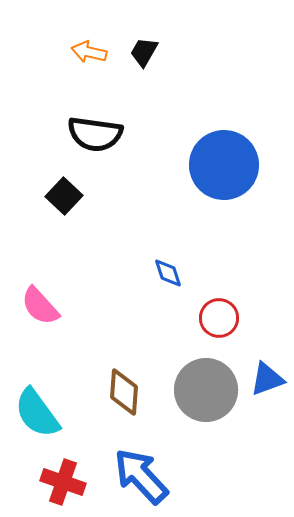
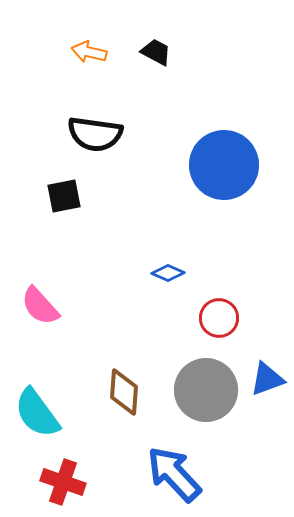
black trapezoid: moved 12 px right; rotated 88 degrees clockwise
black square: rotated 36 degrees clockwise
blue diamond: rotated 48 degrees counterclockwise
blue arrow: moved 33 px right, 2 px up
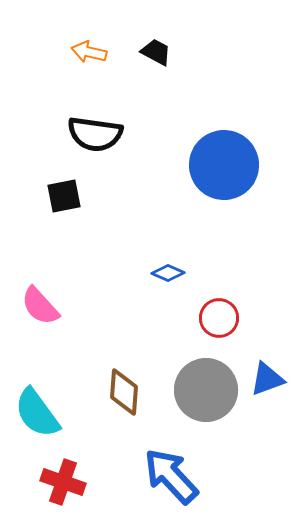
blue arrow: moved 3 px left, 2 px down
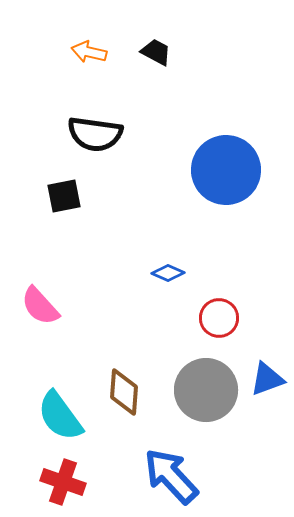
blue circle: moved 2 px right, 5 px down
cyan semicircle: moved 23 px right, 3 px down
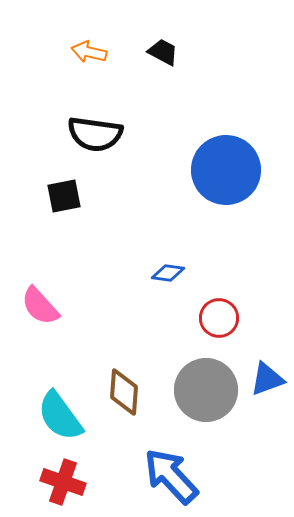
black trapezoid: moved 7 px right
blue diamond: rotated 16 degrees counterclockwise
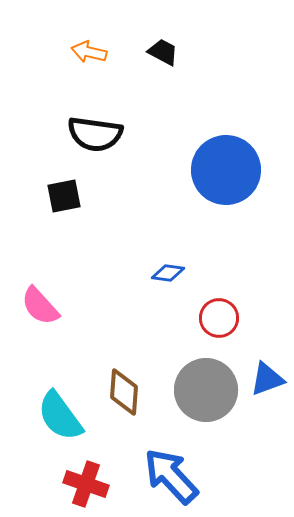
red cross: moved 23 px right, 2 px down
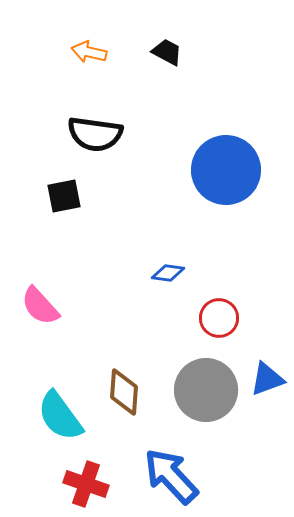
black trapezoid: moved 4 px right
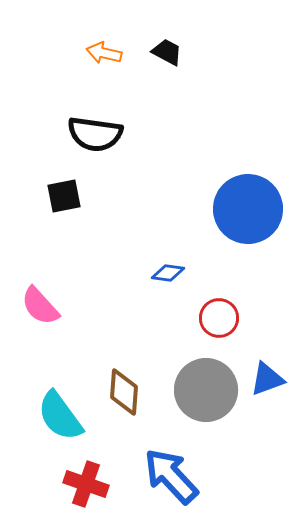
orange arrow: moved 15 px right, 1 px down
blue circle: moved 22 px right, 39 px down
